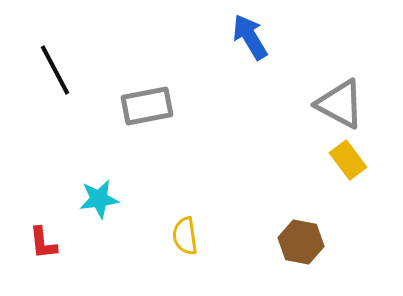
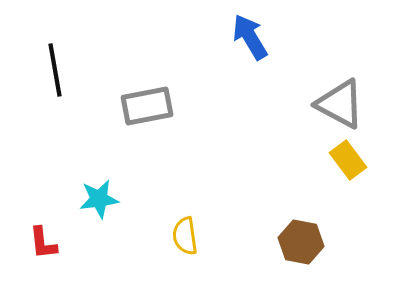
black line: rotated 18 degrees clockwise
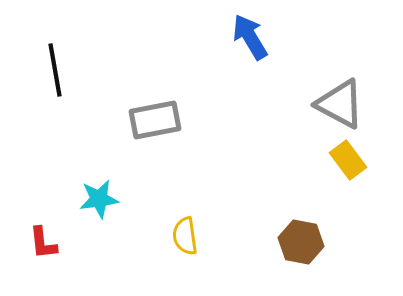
gray rectangle: moved 8 px right, 14 px down
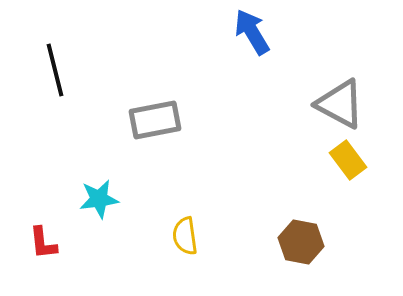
blue arrow: moved 2 px right, 5 px up
black line: rotated 4 degrees counterclockwise
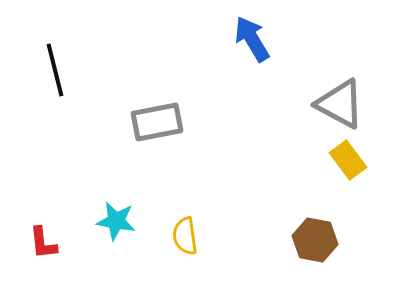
blue arrow: moved 7 px down
gray rectangle: moved 2 px right, 2 px down
cyan star: moved 17 px right, 22 px down; rotated 18 degrees clockwise
brown hexagon: moved 14 px right, 2 px up
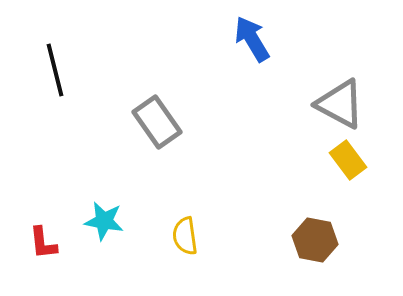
gray rectangle: rotated 66 degrees clockwise
cyan star: moved 12 px left
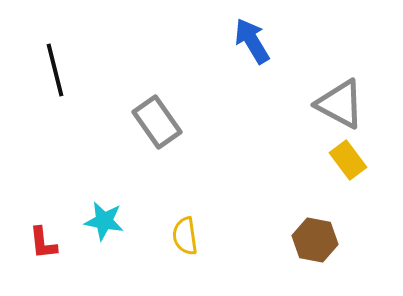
blue arrow: moved 2 px down
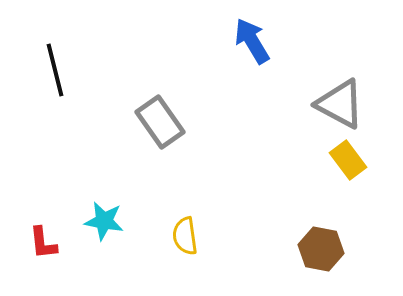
gray rectangle: moved 3 px right
brown hexagon: moved 6 px right, 9 px down
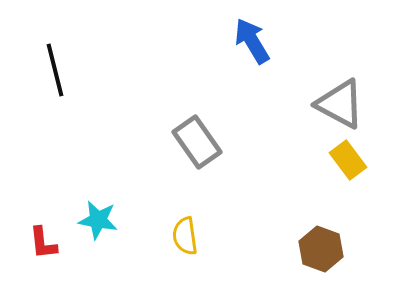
gray rectangle: moved 37 px right, 20 px down
cyan star: moved 6 px left, 1 px up
brown hexagon: rotated 9 degrees clockwise
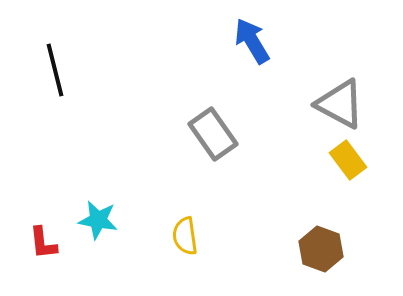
gray rectangle: moved 16 px right, 8 px up
